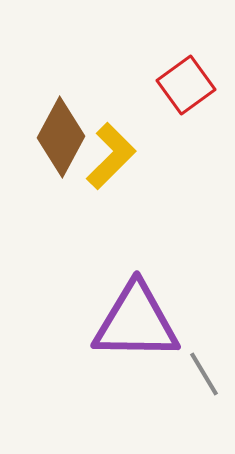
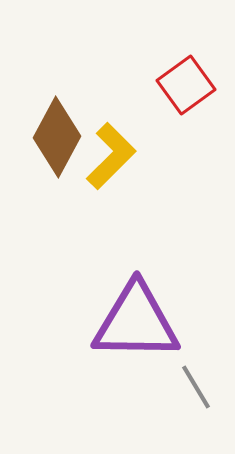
brown diamond: moved 4 px left
gray line: moved 8 px left, 13 px down
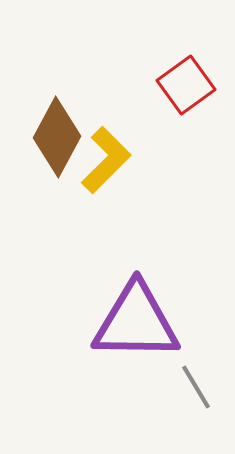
yellow L-shape: moved 5 px left, 4 px down
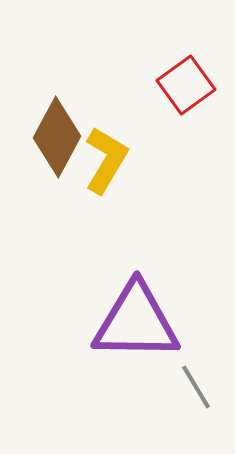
yellow L-shape: rotated 14 degrees counterclockwise
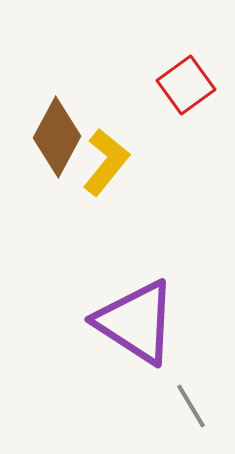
yellow L-shape: moved 2 px down; rotated 8 degrees clockwise
purple triangle: rotated 32 degrees clockwise
gray line: moved 5 px left, 19 px down
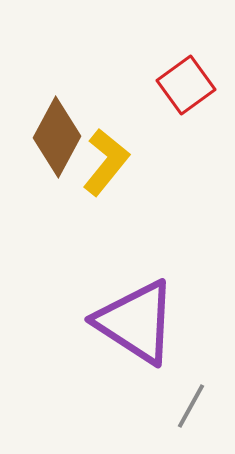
gray line: rotated 60 degrees clockwise
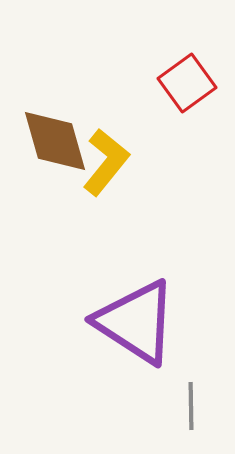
red square: moved 1 px right, 2 px up
brown diamond: moved 2 px left, 4 px down; rotated 44 degrees counterclockwise
gray line: rotated 30 degrees counterclockwise
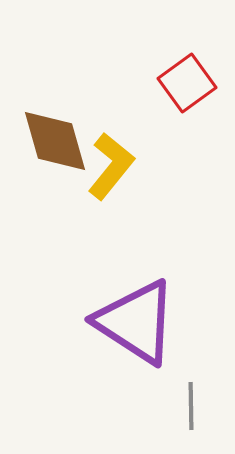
yellow L-shape: moved 5 px right, 4 px down
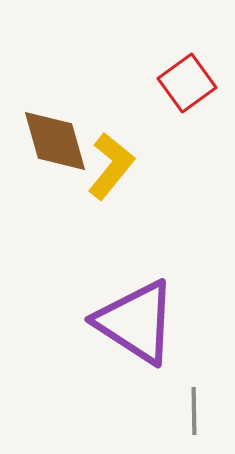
gray line: moved 3 px right, 5 px down
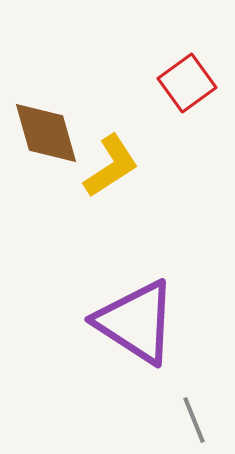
brown diamond: moved 9 px left, 8 px up
yellow L-shape: rotated 18 degrees clockwise
gray line: moved 9 px down; rotated 21 degrees counterclockwise
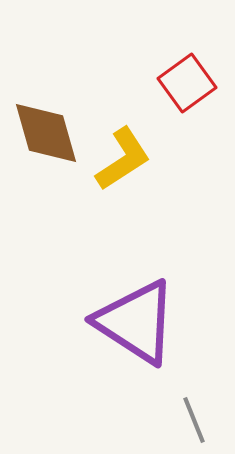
yellow L-shape: moved 12 px right, 7 px up
